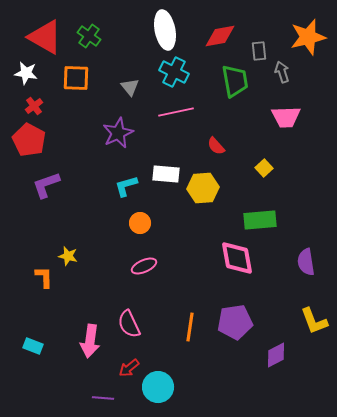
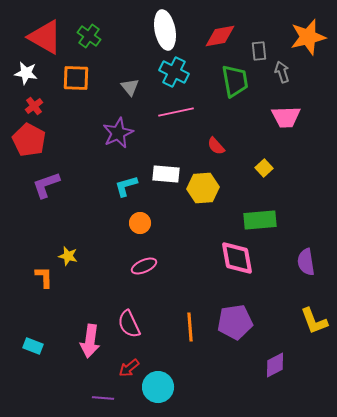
orange line: rotated 12 degrees counterclockwise
purple diamond: moved 1 px left, 10 px down
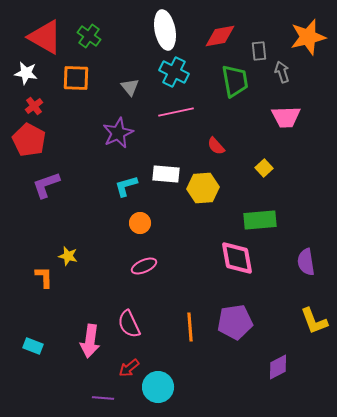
purple diamond: moved 3 px right, 2 px down
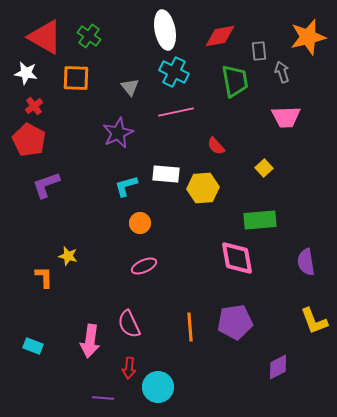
red arrow: rotated 45 degrees counterclockwise
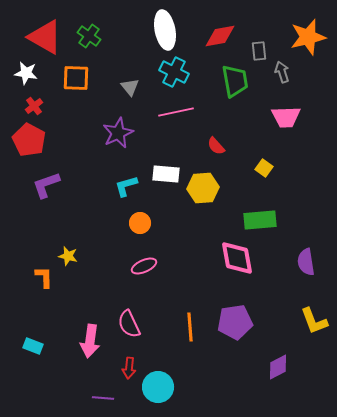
yellow square: rotated 12 degrees counterclockwise
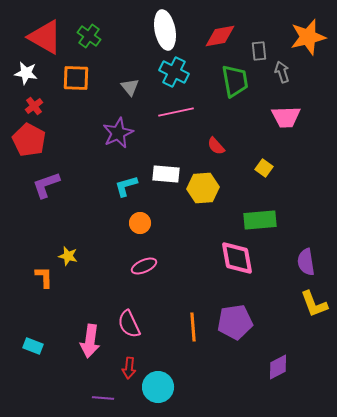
yellow L-shape: moved 17 px up
orange line: moved 3 px right
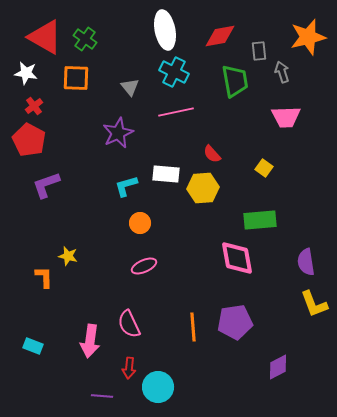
green cross: moved 4 px left, 3 px down
red semicircle: moved 4 px left, 8 px down
purple line: moved 1 px left, 2 px up
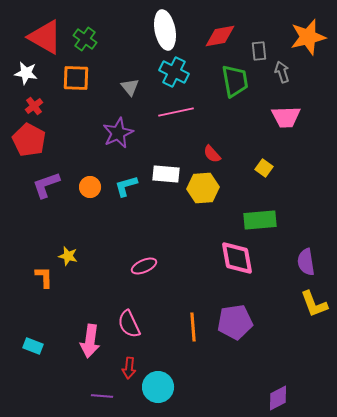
orange circle: moved 50 px left, 36 px up
purple diamond: moved 31 px down
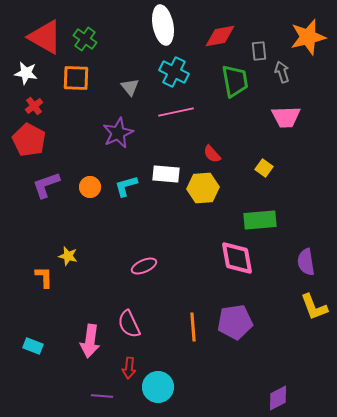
white ellipse: moved 2 px left, 5 px up
yellow L-shape: moved 3 px down
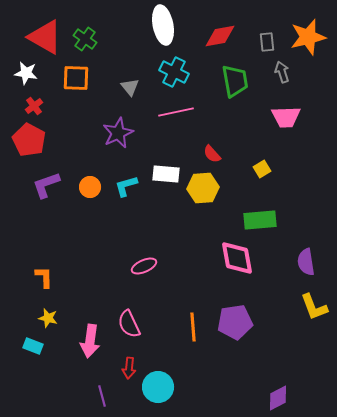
gray rectangle: moved 8 px right, 9 px up
yellow square: moved 2 px left, 1 px down; rotated 24 degrees clockwise
yellow star: moved 20 px left, 62 px down
purple line: rotated 70 degrees clockwise
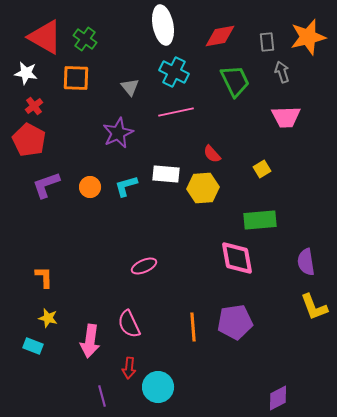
green trapezoid: rotated 16 degrees counterclockwise
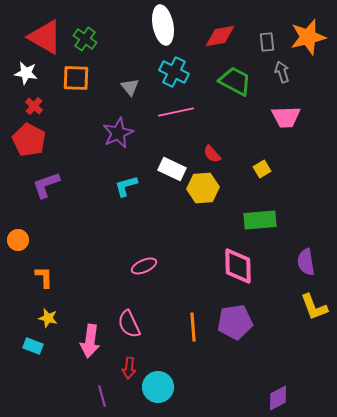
green trapezoid: rotated 36 degrees counterclockwise
red cross: rotated 12 degrees counterclockwise
white rectangle: moved 6 px right, 5 px up; rotated 20 degrees clockwise
orange circle: moved 72 px left, 53 px down
pink diamond: moved 1 px right, 8 px down; rotated 9 degrees clockwise
